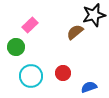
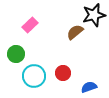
green circle: moved 7 px down
cyan circle: moved 3 px right
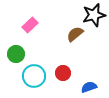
brown semicircle: moved 2 px down
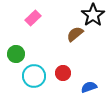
black star: moved 1 px left; rotated 20 degrees counterclockwise
pink rectangle: moved 3 px right, 7 px up
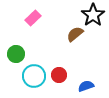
red circle: moved 4 px left, 2 px down
blue semicircle: moved 3 px left, 1 px up
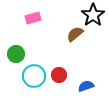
pink rectangle: rotated 28 degrees clockwise
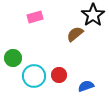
pink rectangle: moved 2 px right, 1 px up
green circle: moved 3 px left, 4 px down
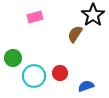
brown semicircle: rotated 18 degrees counterclockwise
red circle: moved 1 px right, 2 px up
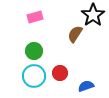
green circle: moved 21 px right, 7 px up
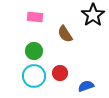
pink rectangle: rotated 21 degrees clockwise
brown semicircle: moved 10 px left; rotated 66 degrees counterclockwise
